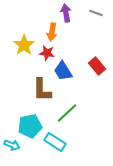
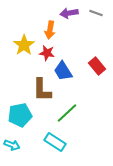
purple arrow: moved 3 px right; rotated 90 degrees counterclockwise
orange arrow: moved 2 px left, 2 px up
cyan pentagon: moved 10 px left, 11 px up
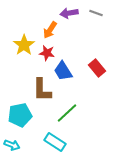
orange arrow: rotated 24 degrees clockwise
red rectangle: moved 2 px down
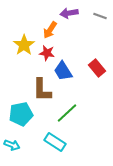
gray line: moved 4 px right, 3 px down
cyan pentagon: moved 1 px right, 1 px up
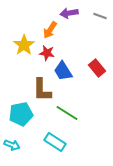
green line: rotated 75 degrees clockwise
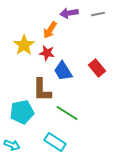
gray line: moved 2 px left, 2 px up; rotated 32 degrees counterclockwise
cyan pentagon: moved 1 px right, 2 px up
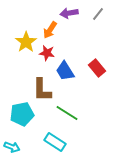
gray line: rotated 40 degrees counterclockwise
yellow star: moved 2 px right, 3 px up
blue trapezoid: moved 2 px right
cyan pentagon: moved 2 px down
cyan arrow: moved 2 px down
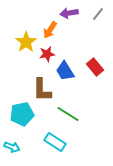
red star: moved 1 px down; rotated 21 degrees counterclockwise
red rectangle: moved 2 px left, 1 px up
green line: moved 1 px right, 1 px down
